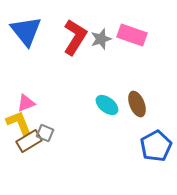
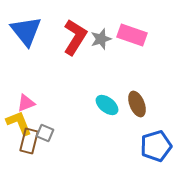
brown rectangle: rotated 45 degrees counterclockwise
blue pentagon: rotated 12 degrees clockwise
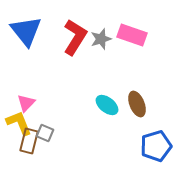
pink triangle: rotated 24 degrees counterclockwise
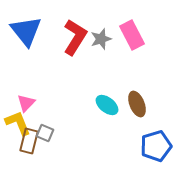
pink rectangle: rotated 44 degrees clockwise
yellow L-shape: moved 1 px left
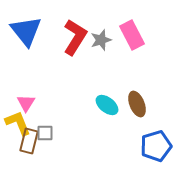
gray star: moved 1 px down
pink triangle: rotated 12 degrees counterclockwise
gray square: rotated 24 degrees counterclockwise
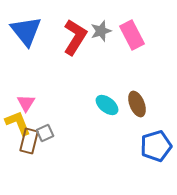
gray star: moved 9 px up
gray square: rotated 24 degrees counterclockwise
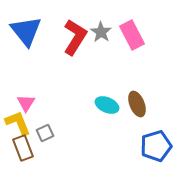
gray star: moved 1 px down; rotated 20 degrees counterclockwise
cyan ellipse: rotated 15 degrees counterclockwise
brown rectangle: moved 6 px left, 7 px down; rotated 35 degrees counterclockwise
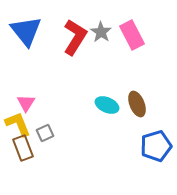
yellow L-shape: moved 1 px down
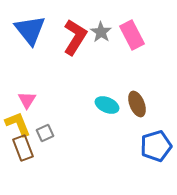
blue triangle: moved 4 px right, 1 px up
pink triangle: moved 1 px right, 3 px up
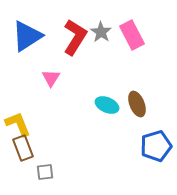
blue triangle: moved 3 px left, 6 px down; rotated 36 degrees clockwise
pink triangle: moved 24 px right, 22 px up
gray square: moved 39 px down; rotated 18 degrees clockwise
